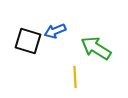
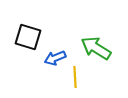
blue arrow: moved 27 px down
black square: moved 4 px up
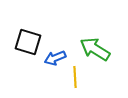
black square: moved 5 px down
green arrow: moved 1 px left, 1 px down
